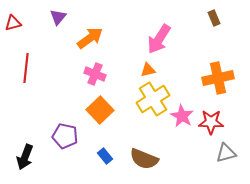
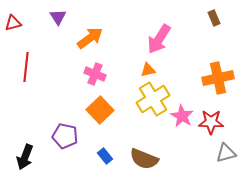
purple triangle: rotated 12 degrees counterclockwise
red line: moved 1 px up
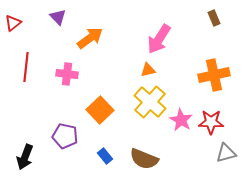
purple triangle: rotated 12 degrees counterclockwise
red triangle: rotated 24 degrees counterclockwise
pink cross: moved 28 px left; rotated 15 degrees counterclockwise
orange cross: moved 4 px left, 3 px up
yellow cross: moved 3 px left, 3 px down; rotated 16 degrees counterclockwise
pink star: moved 1 px left, 4 px down
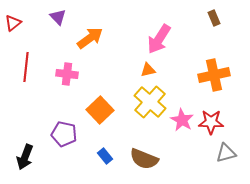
pink star: moved 1 px right
purple pentagon: moved 1 px left, 2 px up
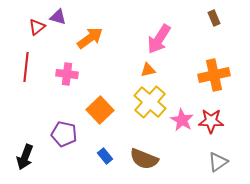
purple triangle: rotated 30 degrees counterclockwise
red triangle: moved 24 px right, 4 px down
red star: moved 1 px up
gray triangle: moved 8 px left, 9 px down; rotated 20 degrees counterclockwise
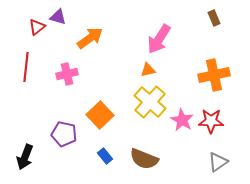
pink cross: rotated 20 degrees counterclockwise
orange square: moved 5 px down
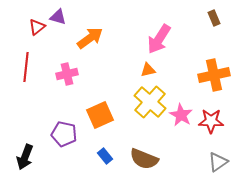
orange square: rotated 20 degrees clockwise
pink star: moved 1 px left, 5 px up
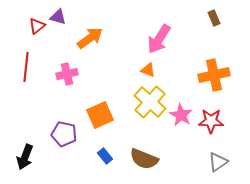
red triangle: moved 1 px up
orange triangle: rotated 35 degrees clockwise
